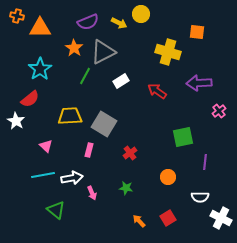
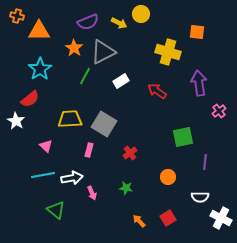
orange triangle: moved 1 px left, 3 px down
purple arrow: rotated 85 degrees clockwise
yellow trapezoid: moved 3 px down
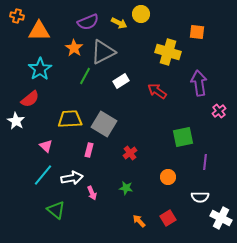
cyan line: rotated 40 degrees counterclockwise
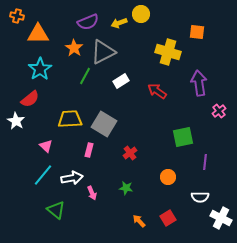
yellow arrow: rotated 133 degrees clockwise
orange triangle: moved 1 px left, 3 px down
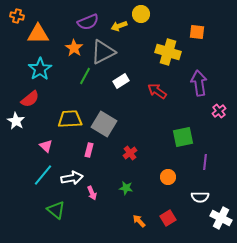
yellow arrow: moved 3 px down
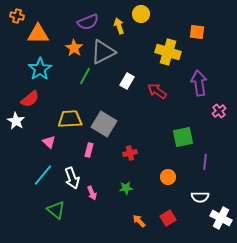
yellow arrow: rotated 91 degrees clockwise
white rectangle: moved 6 px right; rotated 28 degrees counterclockwise
pink triangle: moved 3 px right, 4 px up
red cross: rotated 24 degrees clockwise
white arrow: rotated 80 degrees clockwise
green star: rotated 16 degrees counterclockwise
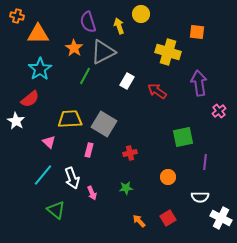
purple semicircle: rotated 95 degrees clockwise
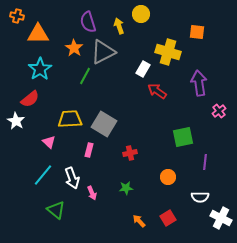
white rectangle: moved 16 px right, 12 px up
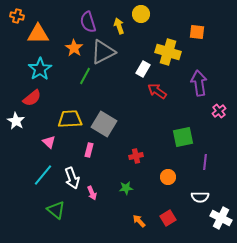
red semicircle: moved 2 px right, 1 px up
red cross: moved 6 px right, 3 px down
